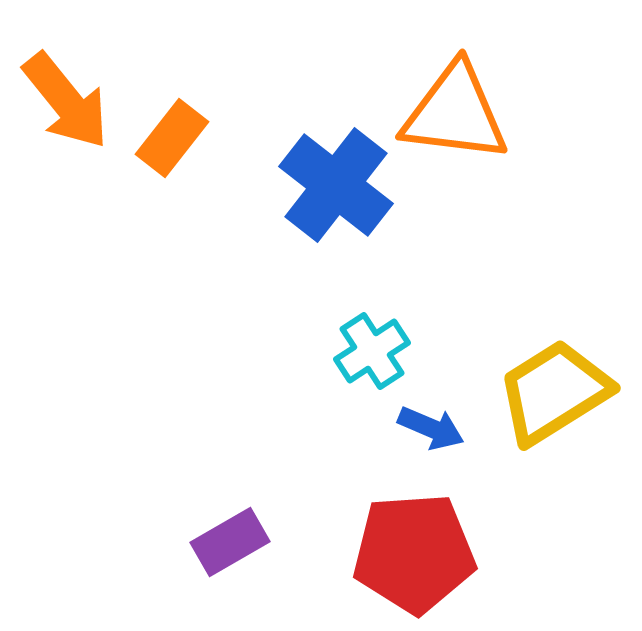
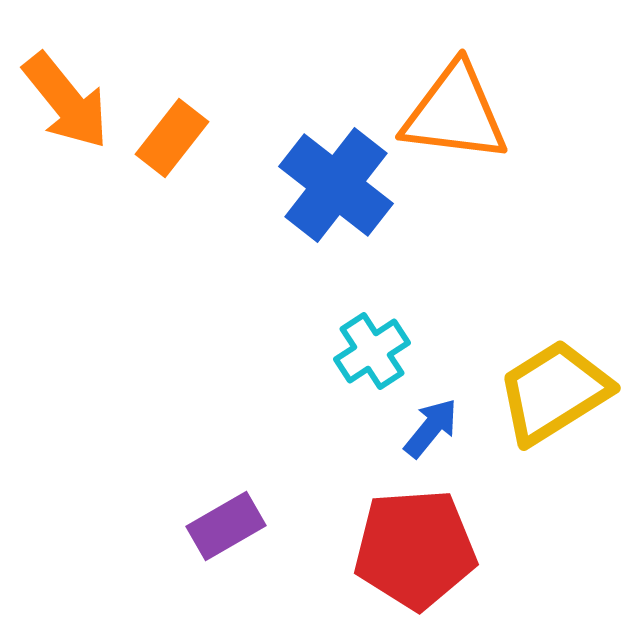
blue arrow: rotated 74 degrees counterclockwise
purple rectangle: moved 4 px left, 16 px up
red pentagon: moved 1 px right, 4 px up
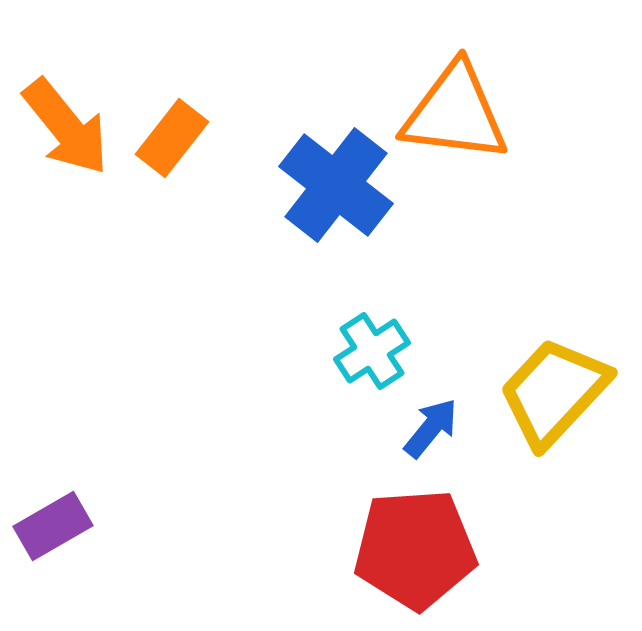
orange arrow: moved 26 px down
yellow trapezoid: rotated 15 degrees counterclockwise
purple rectangle: moved 173 px left
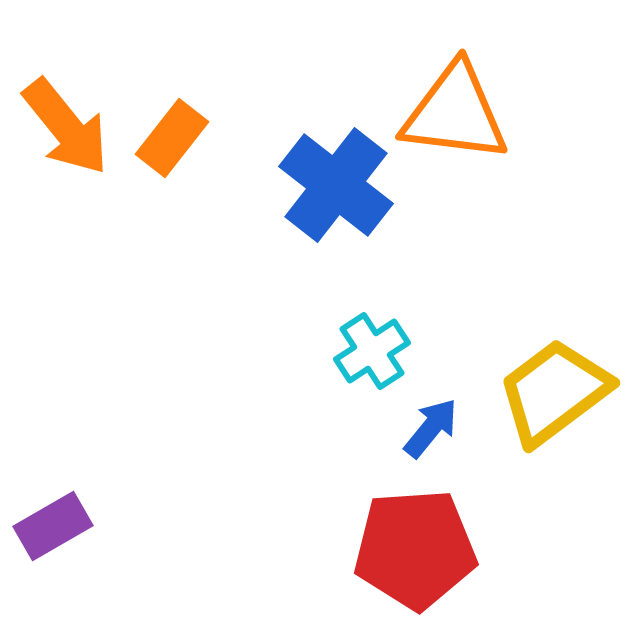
yellow trapezoid: rotated 10 degrees clockwise
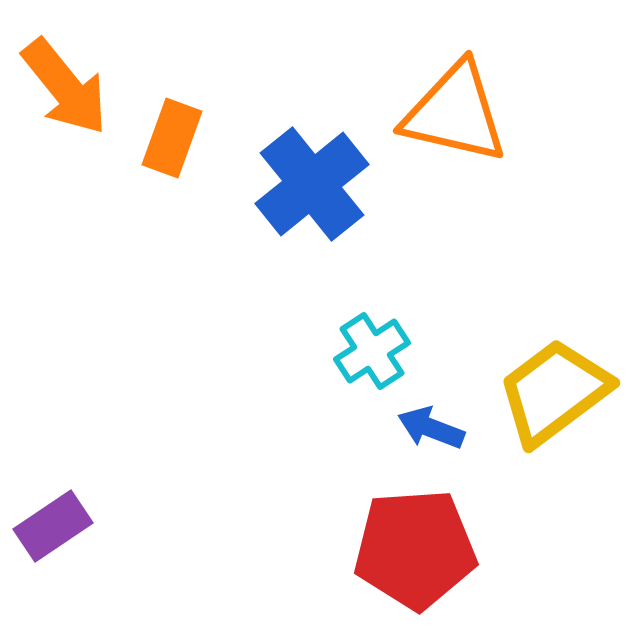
orange triangle: rotated 6 degrees clockwise
orange arrow: moved 1 px left, 40 px up
orange rectangle: rotated 18 degrees counterclockwise
blue cross: moved 24 px left, 1 px up; rotated 13 degrees clockwise
blue arrow: rotated 108 degrees counterclockwise
purple rectangle: rotated 4 degrees counterclockwise
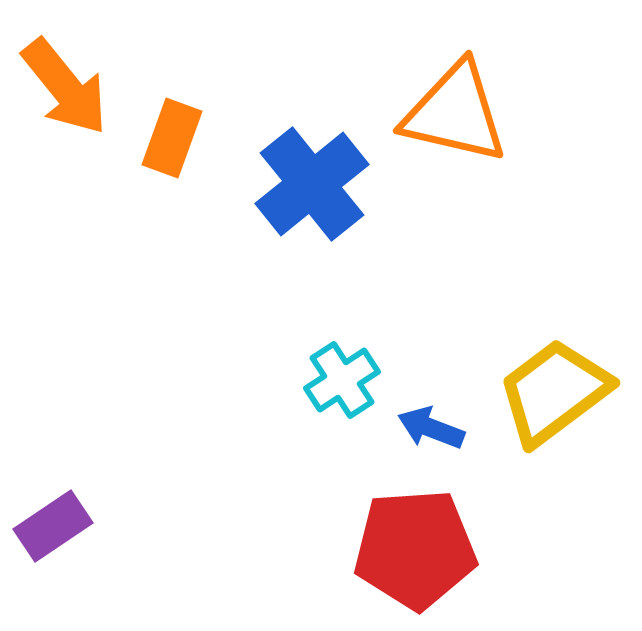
cyan cross: moved 30 px left, 29 px down
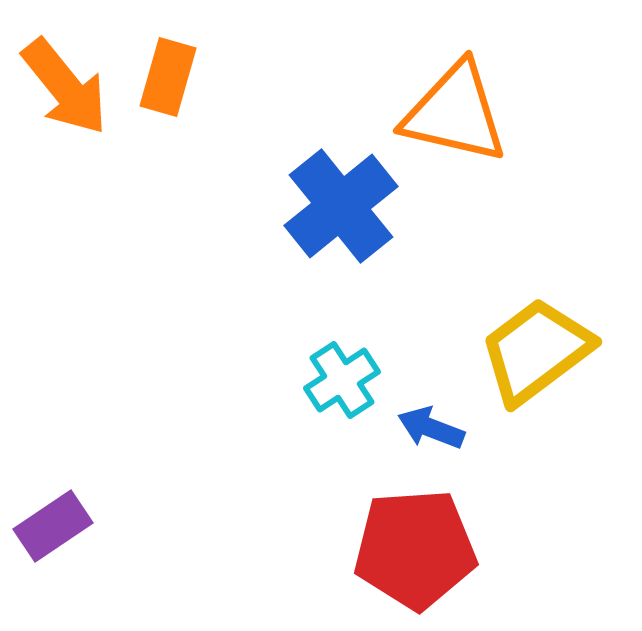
orange rectangle: moved 4 px left, 61 px up; rotated 4 degrees counterclockwise
blue cross: moved 29 px right, 22 px down
yellow trapezoid: moved 18 px left, 41 px up
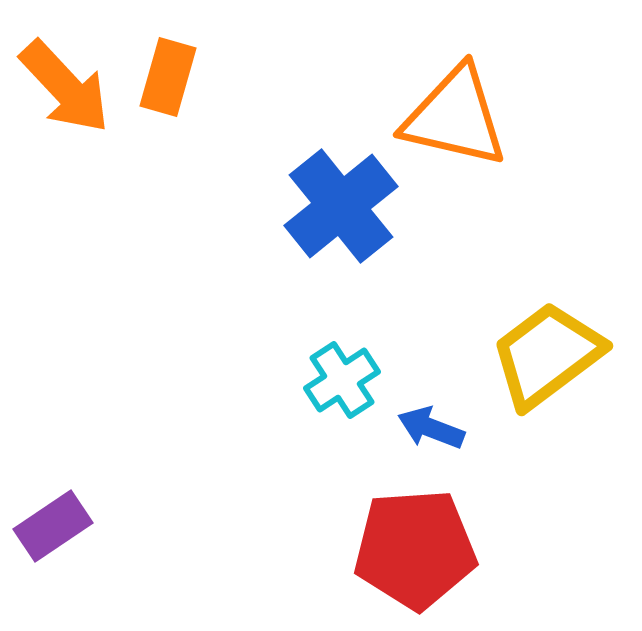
orange arrow: rotated 4 degrees counterclockwise
orange triangle: moved 4 px down
yellow trapezoid: moved 11 px right, 4 px down
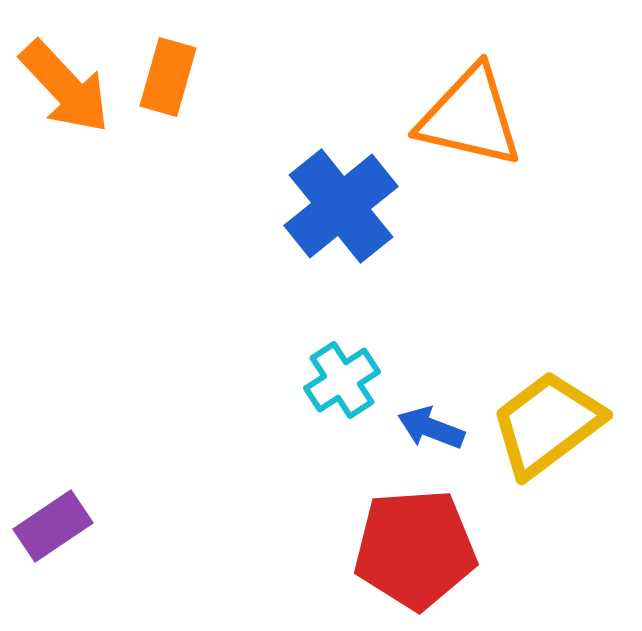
orange triangle: moved 15 px right
yellow trapezoid: moved 69 px down
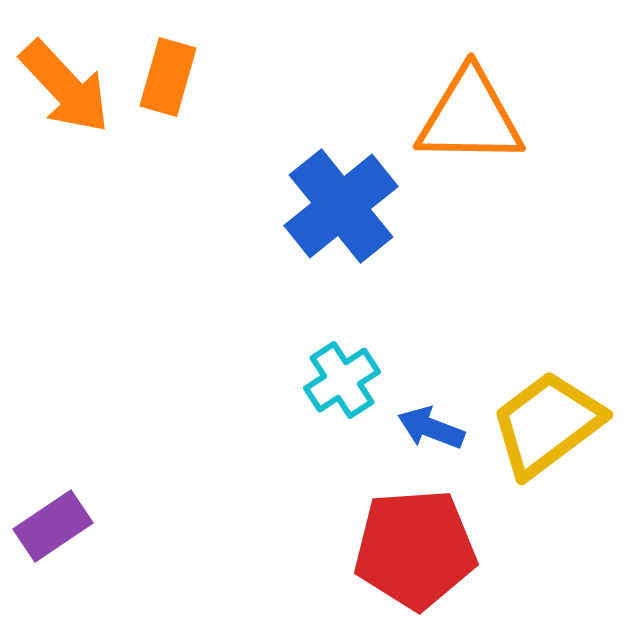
orange triangle: rotated 12 degrees counterclockwise
